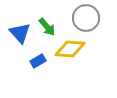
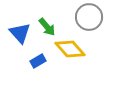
gray circle: moved 3 px right, 1 px up
yellow diamond: rotated 44 degrees clockwise
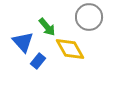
blue triangle: moved 3 px right, 9 px down
yellow diamond: rotated 12 degrees clockwise
blue rectangle: rotated 21 degrees counterclockwise
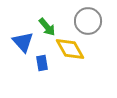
gray circle: moved 1 px left, 4 px down
blue rectangle: moved 4 px right, 2 px down; rotated 49 degrees counterclockwise
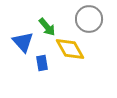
gray circle: moved 1 px right, 2 px up
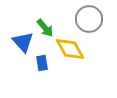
green arrow: moved 2 px left, 1 px down
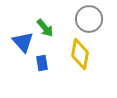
yellow diamond: moved 10 px right, 5 px down; rotated 40 degrees clockwise
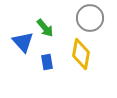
gray circle: moved 1 px right, 1 px up
yellow diamond: moved 1 px right
blue rectangle: moved 5 px right, 1 px up
